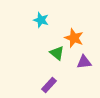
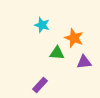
cyan star: moved 1 px right, 5 px down
green triangle: rotated 35 degrees counterclockwise
purple rectangle: moved 9 px left
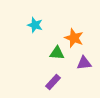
cyan star: moved 7 px left
purple triangle: moved 1 px down
purple rectangle: moved 13 px right, 3 px up
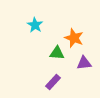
cyan star: rotated 14 degrees clockwise
